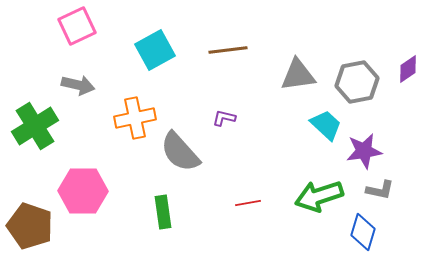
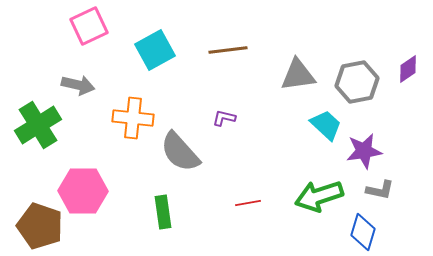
pink square: moved 12 px right
orange cross: moved 2 px left; rotated 18 degrees clockwise
green cross: moved 3 px right, 1 px up
brown pentagon: moved 10 px right
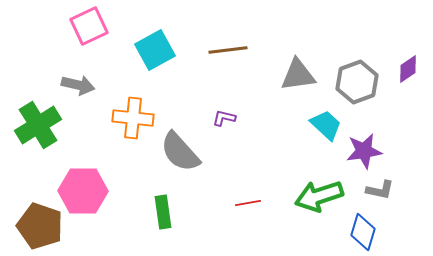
gray hexagon: rotated 9 degrees counterclockwise
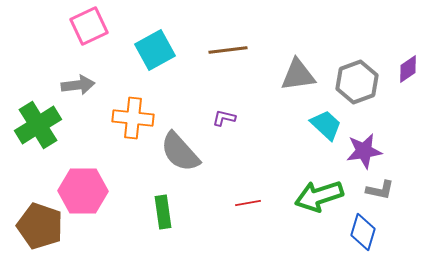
gray arrow: rotated 20 degrees counterclockwise
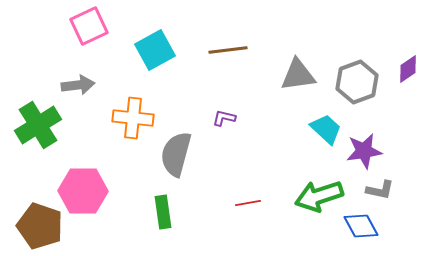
cyan trapezoid: moved 4 px down
gray semicircle: moved 4 px left, 2 px down; rotated 57 degrees clockwise
blue diamond: moved 2 px left, 6 px up; rotated 45 degrees counterclockwise
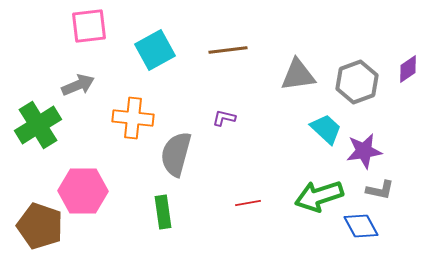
pink square: rotated 18 degrees clockwise
gray arrow: rotated 16 degrees counterclockwise
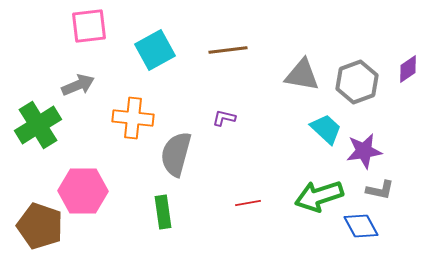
gray triangle: moved 4 px right; rotated 18 degrees clockwise
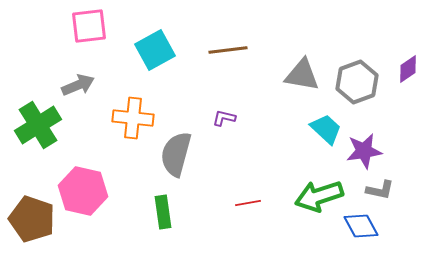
pink hexagon: rotated 12 degrees clockwise
brown pentagon: moved 8 px left, 7 px up
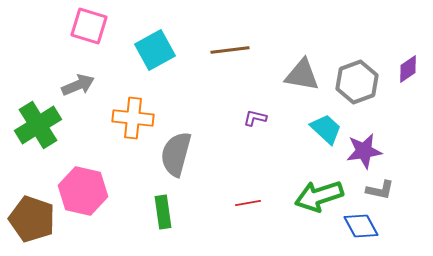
pink square: rotated 24 degrees clockwise
brown line: moved 2 px right
purple L-shape: moved 31 px right
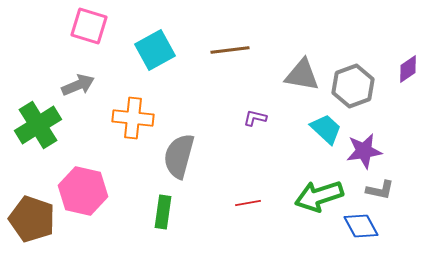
gray hexagon: moved 4 px left, 4 px down
gray semicircle: moved 3 px right, 2 px down
green rectangle: rotated 16 degrees clockwise
